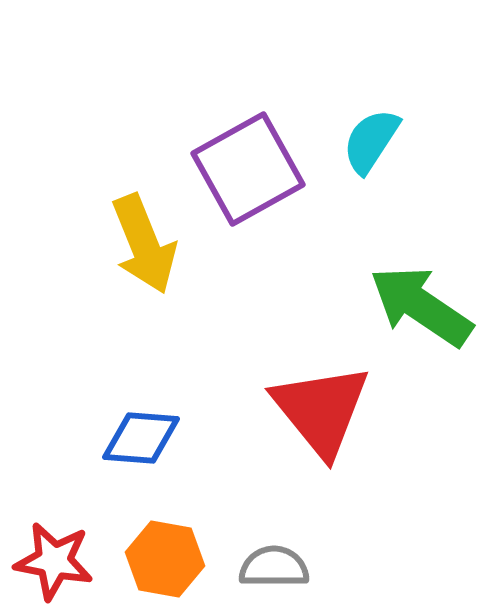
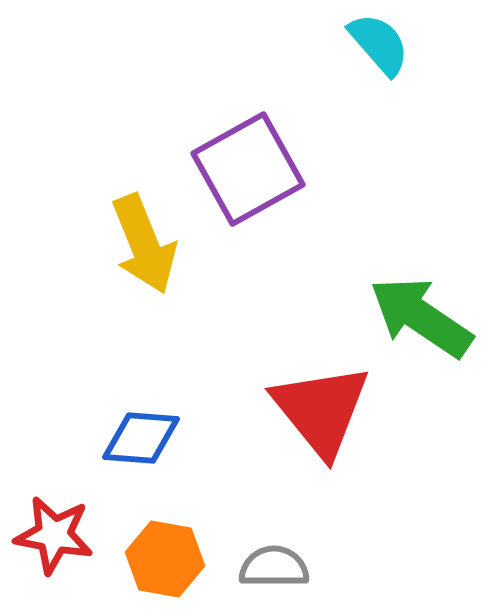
cyan semicircle: moved 8 px right, 97 px up; rotated 106 degrees clockwise
green arrow: moved 11 px down
red star: moved 26 px up
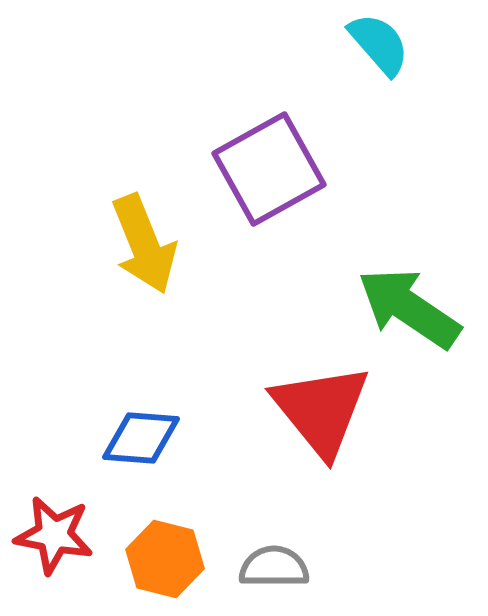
purple square: moved 21 px right
green arrow: moved 12 px left, 9 px up
orange hexagon: rotated 4 degrees clockwise
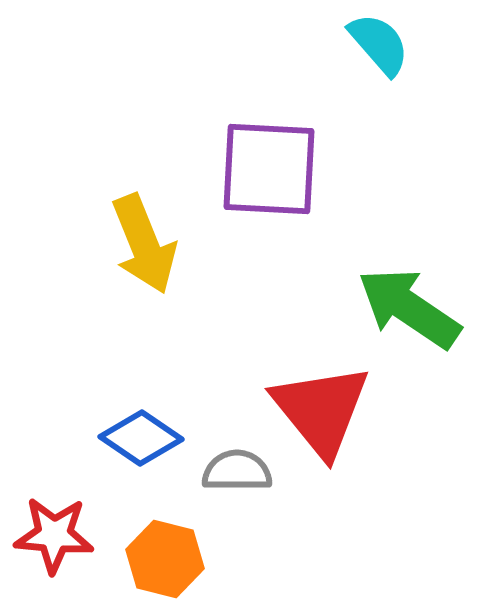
purple square: rotated 32 degrees clockwise
blue diamond: rotated 30 degrees clockwise
red star: rotated 6 degrees counterclockwise
gray semicircle: moved 37 px left, 96 px up
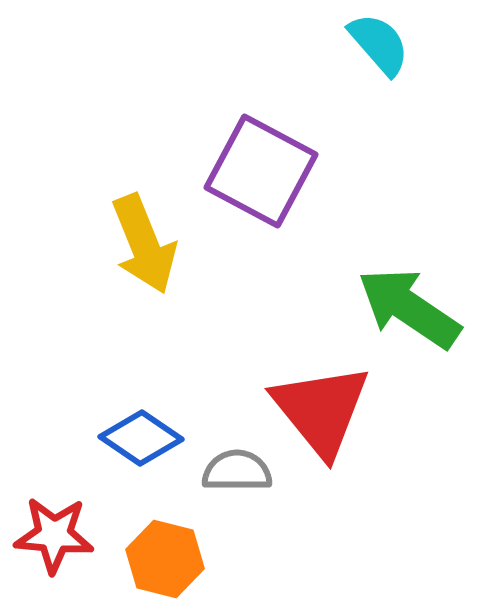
purple square: moved 8 px left, 2 px down; rotated 25 degrees clockwise
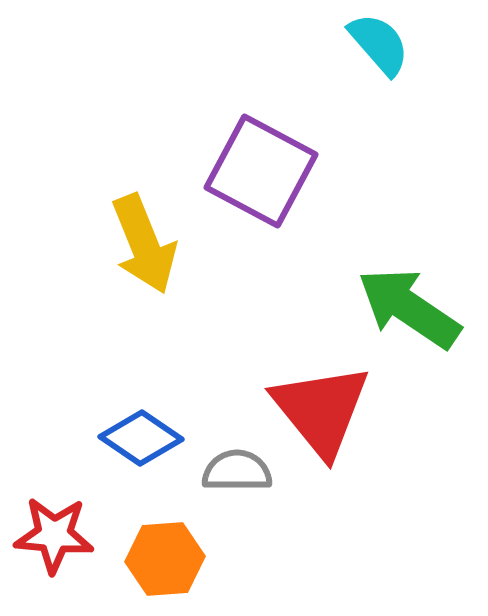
orange hexagon: rotated 18 degrees counterclockwise
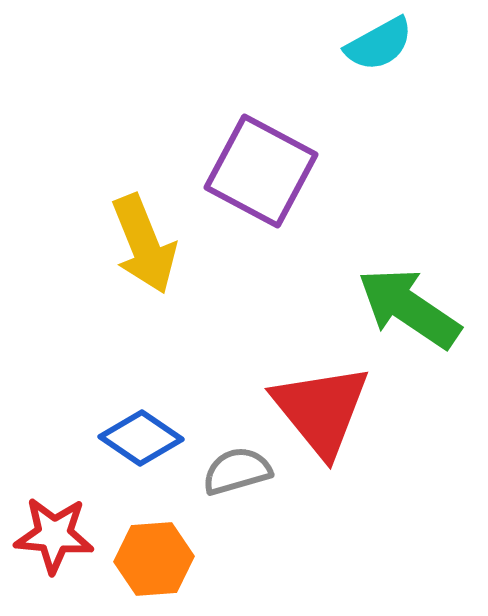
cyan semicircle: rotated 102 degrees clockwise
gray semicircle: rotated 16 degrees counterclockwise
orange hexagon: moved 11 px left
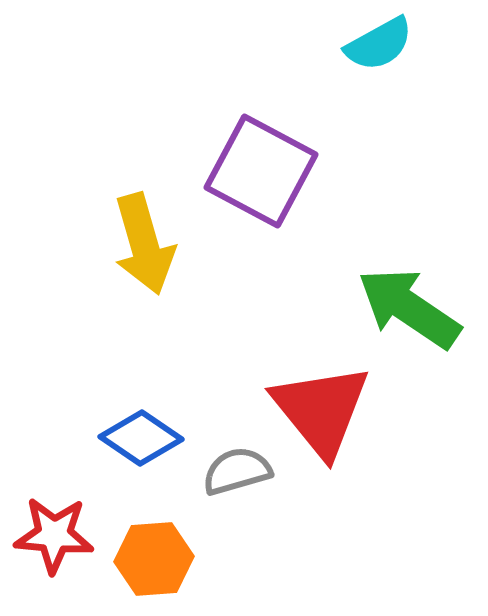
yellow arrow: rotated 6 degrees clockwise
